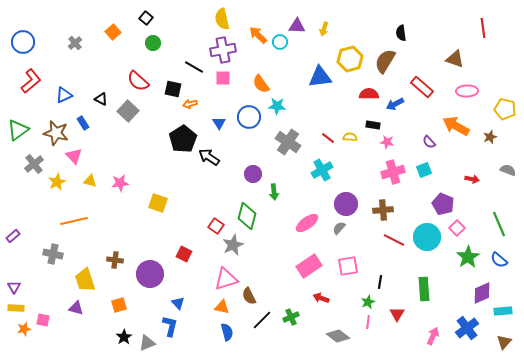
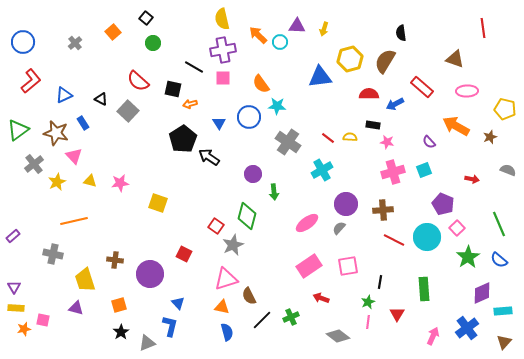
black star at (124, 337): moved 3 px left, 5 px up
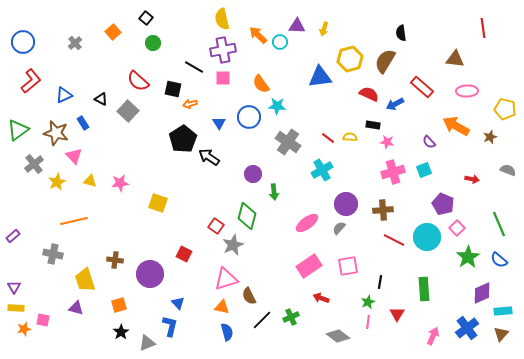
brown triangle at (455, 59): rotated 12 degrees counterclockwise
red semicircle at (369, 94): rotated 24 degrees clockwise
brown triangle at (504, 342): moved 3 px left, 8 px up
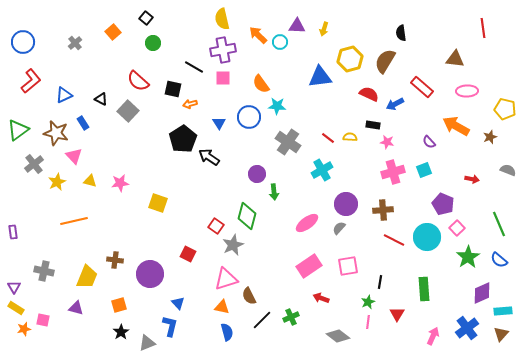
purple circle at (253, 174): moved 4 px right
purple rectangle at (13, 236): moved 4 px up; rotated 56 degrees counterclockwise
gray cross at (53, 254): moved 9 px left, 17 px down
red square at (184, 254): moved 4 px right
yellow trapezoid at (85, 280): moved 2 px right, 3 px up; rotated 140 degrees counterclockwise
yellow rectangle at (16, 308): rotated 28 degrees clockwise
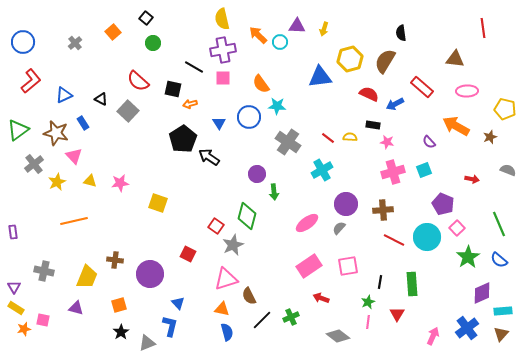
green rectangle at (424, 289): moved 12 px left, 5 px up
orange triangle at (222, 307): moved 2 px down
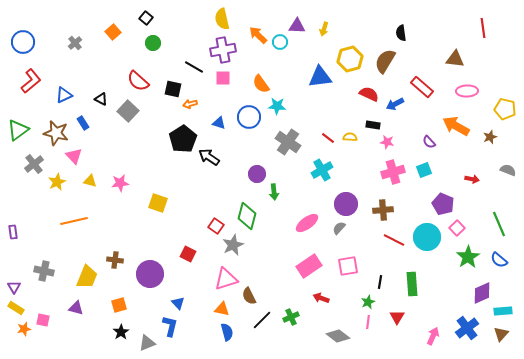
blue triangle at (219, 123): rotated 40 degrees counterclockwise
red triangle at (397, 314): moved 3 px down
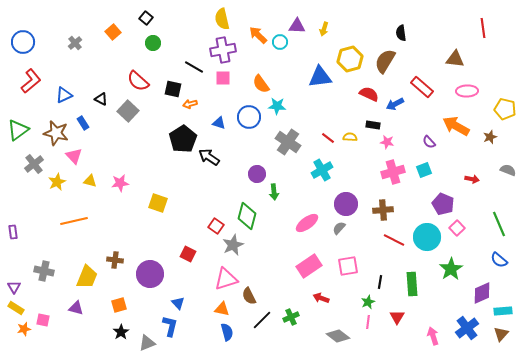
green star at (468, 257): moved 17 px left, 12 px down
pink arrow at (433, 336): rotated 42 degrees counterclockwise
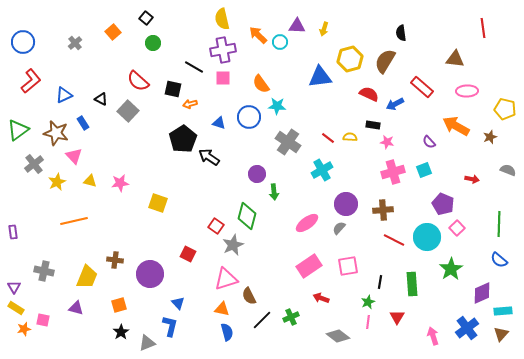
green line at (499, 224): rotated 25 degrees clockwise
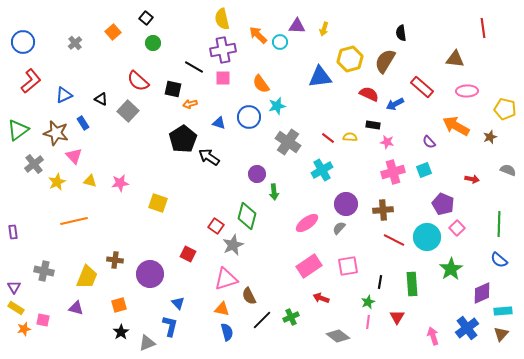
cyan star at (277, 106): rotated 18 degrees counterclockwise
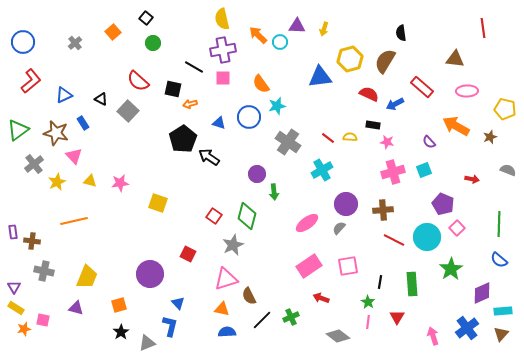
red square at (216, 226): moved 2 px left, 10 px up
brown cross at (115, 260): moved 83 px left, 19 px up
green star at (368, 302): rotated 16 degrees counterclockwise
blue semicircle at (227, 332): rotated 78 degrees counterclockwise
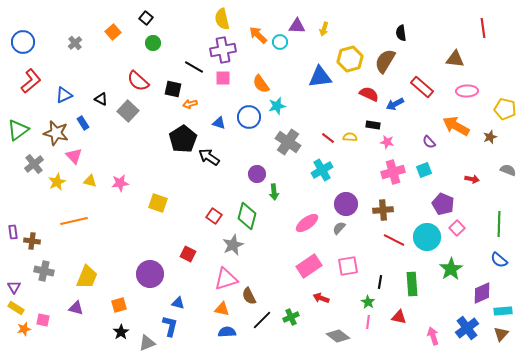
blue triangle at (178, 303): rotated 32 degrees counterclockwise
red triangle at (397, 317): moved 2 px right; rotated 49 degrees counterclockwise
